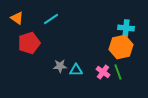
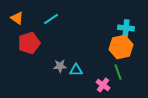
pink cross: moved 13 px down
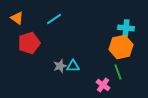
cyan line: moved 3 px right
gray star: rotated 16 degrees counterclockwise
cyan triangle: moved 3 px left, 4 px up
